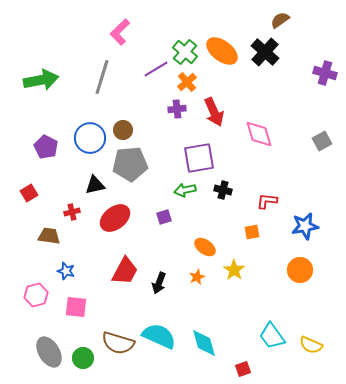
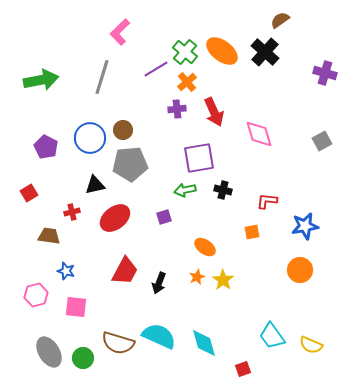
yellow star at (234, 270): moved 11 px left, 10 px down
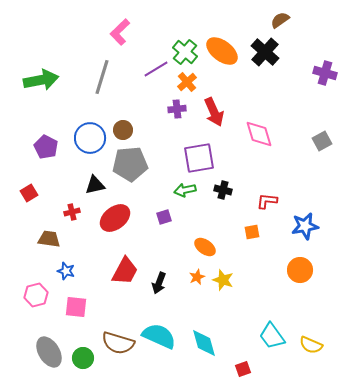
brown trapezoid at (49, 236): moved 3 px down
yellow star at (223, 280): rotated 15 degrees counterclockwise
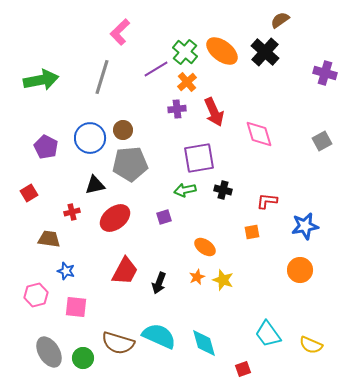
cyan trapezoid at (272, 336): moved 4 px left, 2 px up
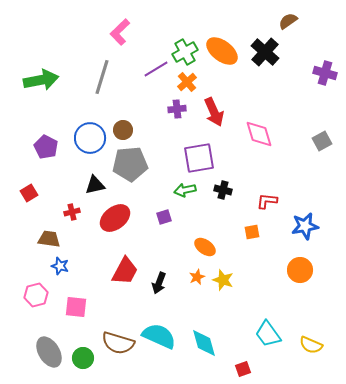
brown semicircle at (280, 20): moved 8 px right, 1 px down
green cross at (185, 52): rotated 20 degrees clockwise
blue star at (66, 271): moved 6 px left, 5 px up
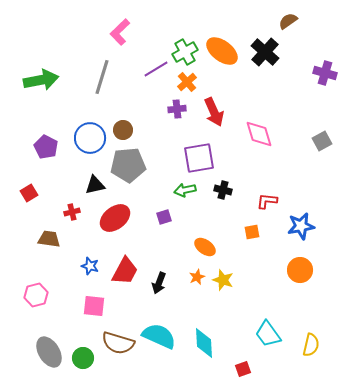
gray pentagon at (130, 164): moved 2 px left, 1 px down
blue star at (305, 226): moved 4 px left
blue star at (60, 266): moved 30 px right
pink square at (76, 307): moved 18 px right, 1 px up
cyan diamond at (204, 343): rotated 12 degrees clockwise
yellow semicircle at (311, 345): rotated 100 degrees counterclockwise
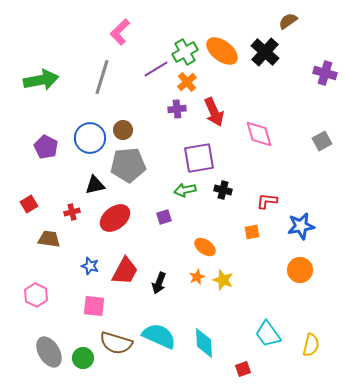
red square at (29, 193): moved 11 px down
pink hexagon at (36, 295): rotated 20 degrees counterclockwise
brown semicircle at (118, 343): moved 2 px left
